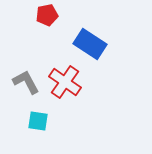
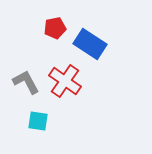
red pentagon: moved 8 px right, 13 px down
red cross: moved 1 px up
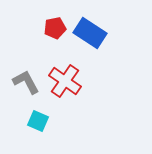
blue rectangle: moved 11 px up
cyan square: rotated 15 degrees clockwise
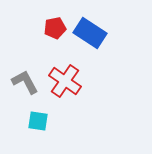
gray L-shape: moved 1 px left
cyan square: rotated 15 degrees counterclockwise
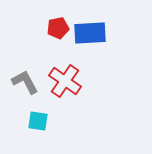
red pentagon: moved 3 px right
blue rectangle: rotated 36 degrees counterclockwise
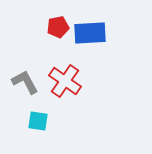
red pentagon: moved 1 px up
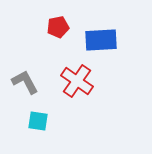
blue rectangle: moved 11 px right, 7 px down
red cross: moved 12 px right
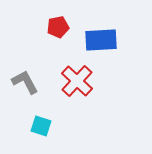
red cross: rotated 8 degrees clockwise
cyan square: moved 3 px right, 5 px down; rotated 10 degrees clockwise
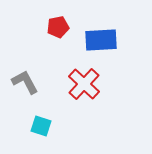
red cross: moved 7 px right, 3 px down
